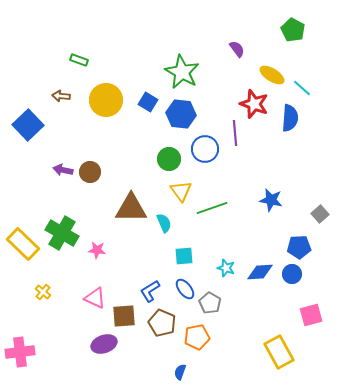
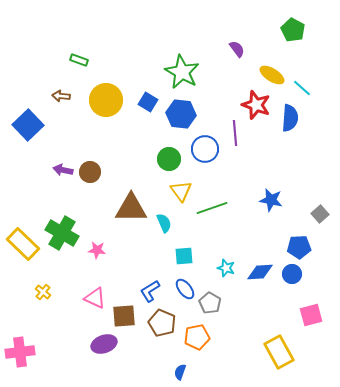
red star at (254, 104): moved 2 px right, 1 px down
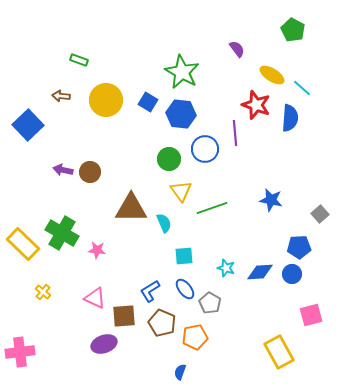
orange pentagon at (197, 337): moved 2 px left
